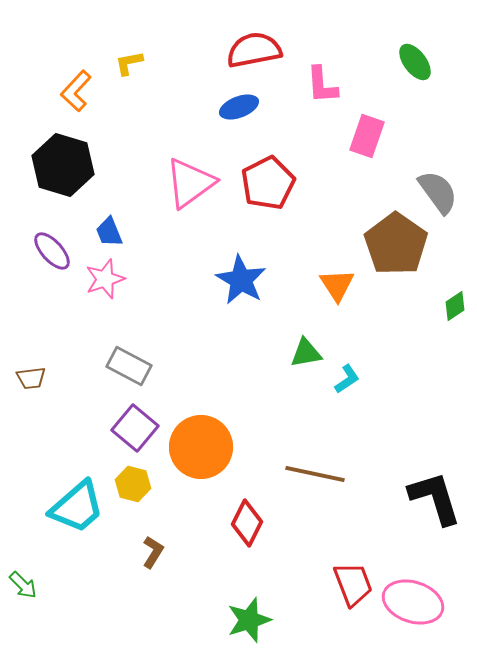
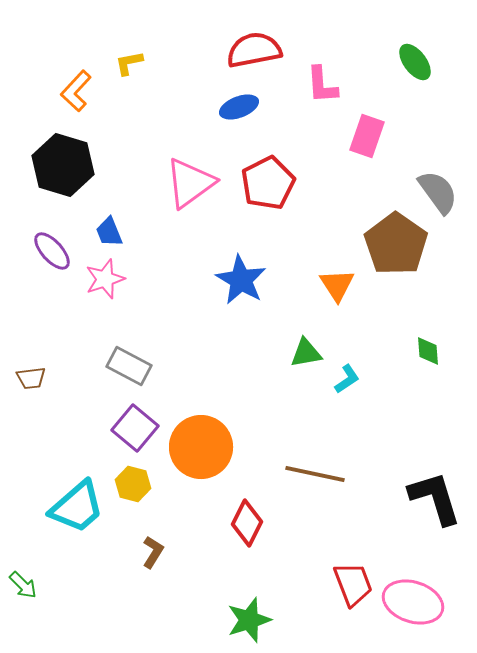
green diamond: moved 27 px left, 45 px down; rotated 60 degrees counterclockwise
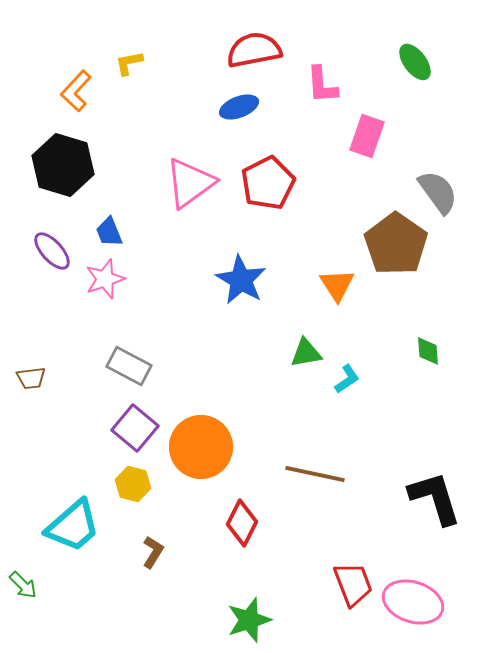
cyan trapezoid: moved 4 px left, 19 px down
red diamond: moved 5 px left
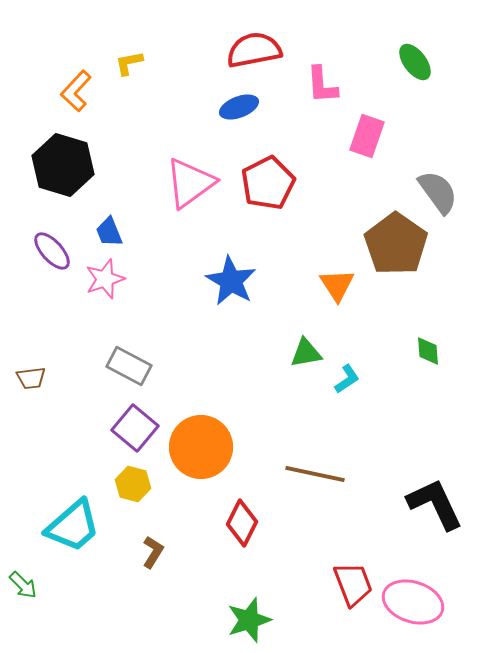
blue star: moved 10 px left, 1 px down
black L-shape: moved 6 px down; rotated 8 degrees counterclockwise
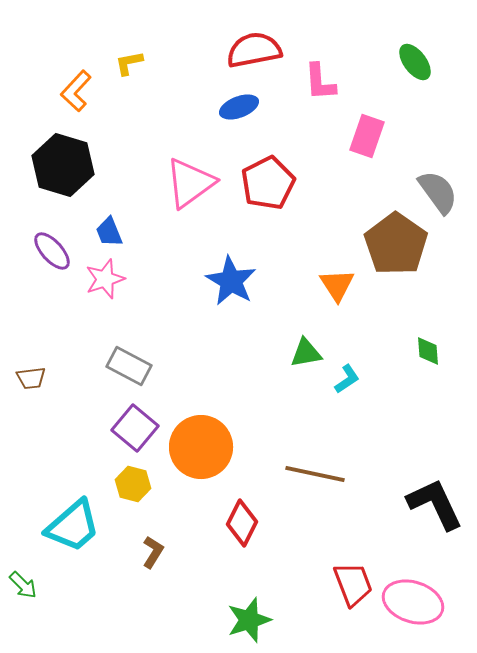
pink L-shape: moved 2 px left, 3 px up
